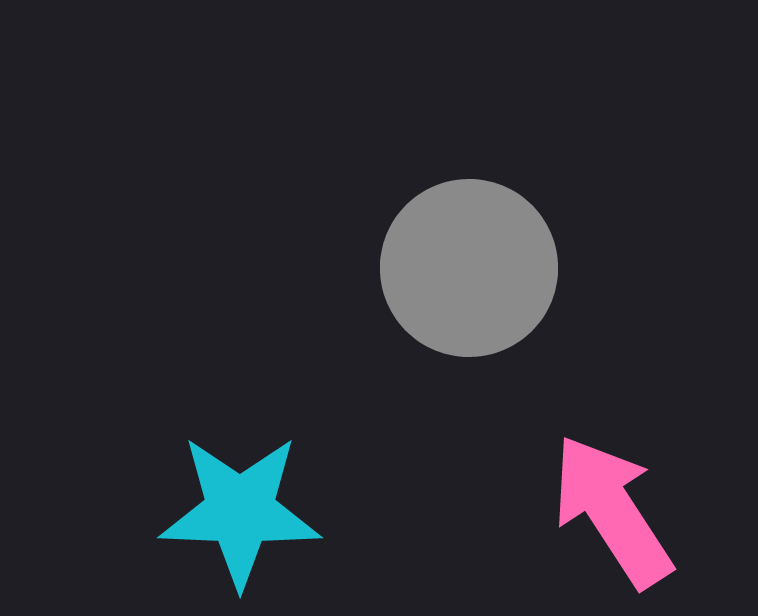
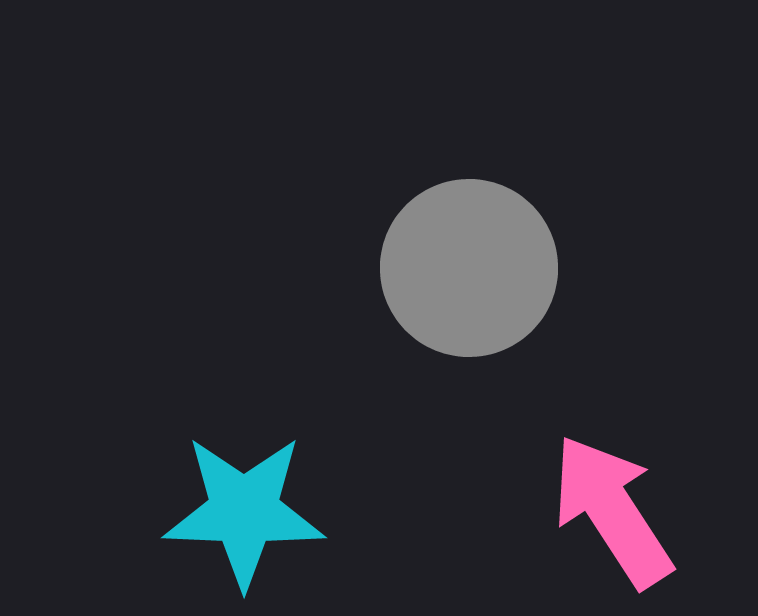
cyan star: moved 4 px right
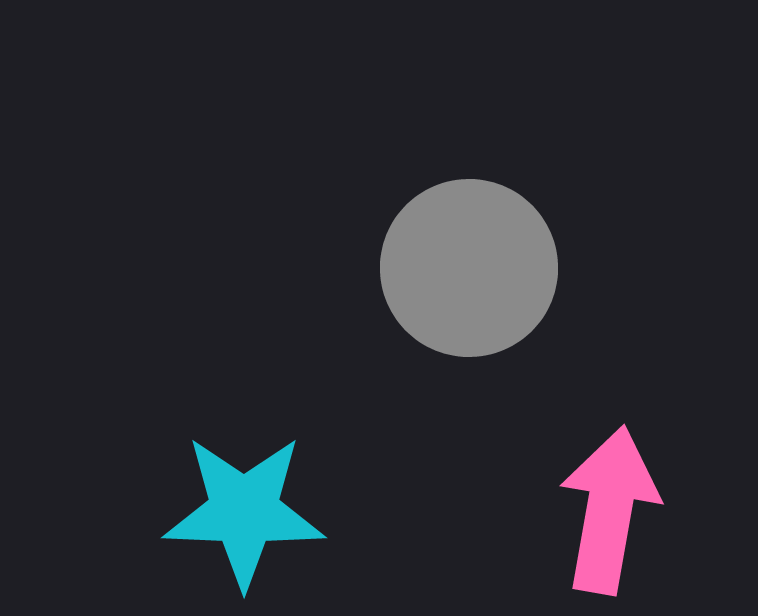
pink arrow: moved 3 px left, 1 px up; rotated 43 degrees clockwise
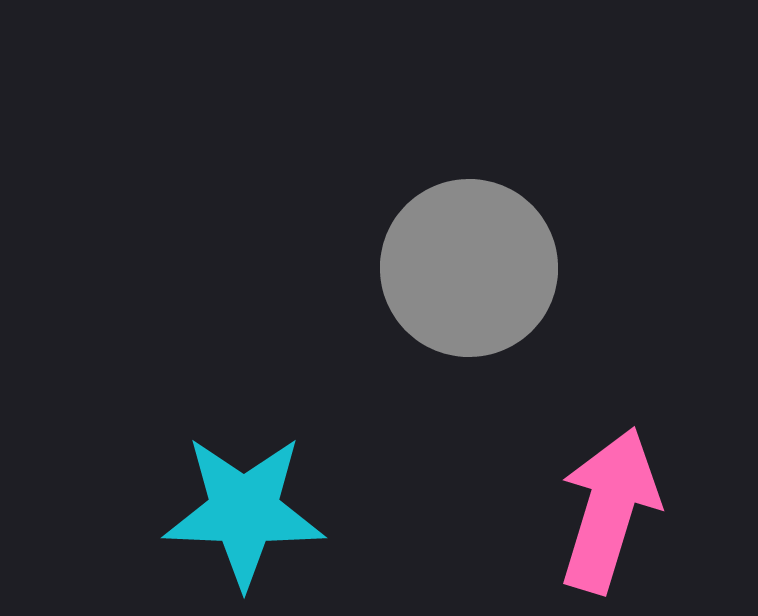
pink arrow: rotated 7 degrees clockwise
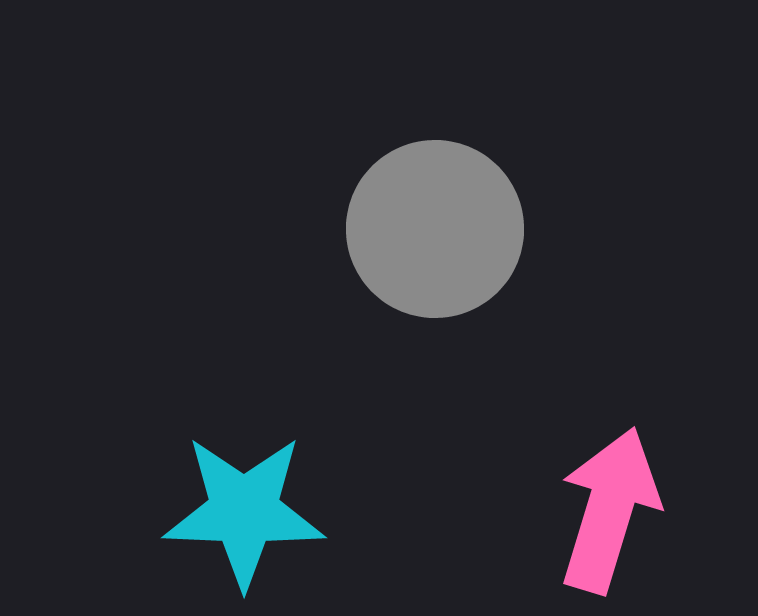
gray circle: moved 34 px left, 39 px up
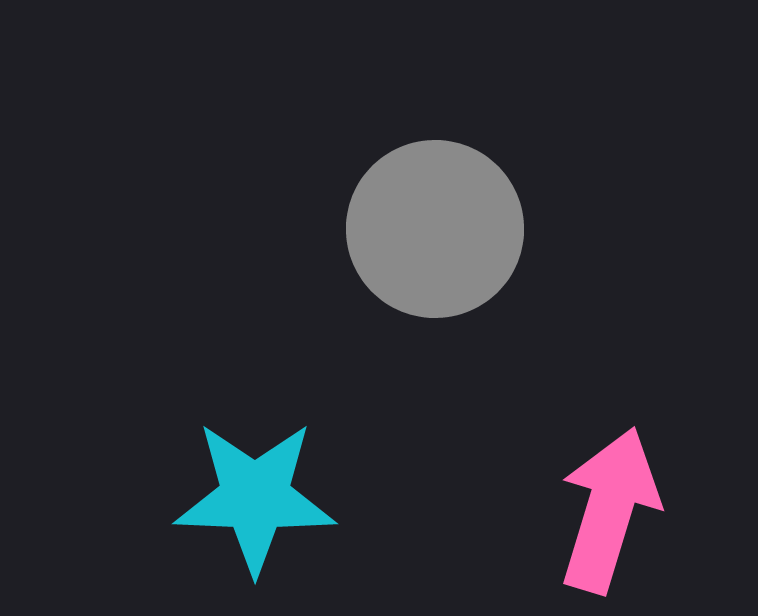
cyan star: moved 11 px right, 14 px up
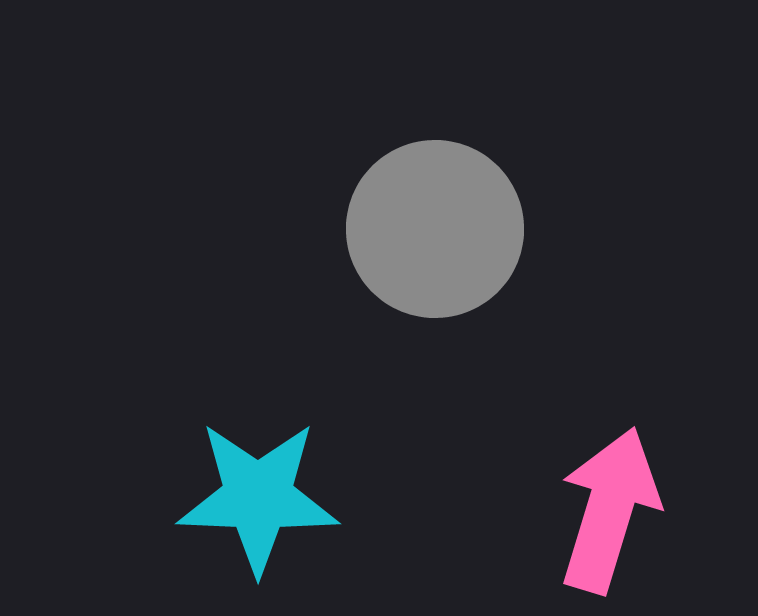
cyan star: moved 3 px right
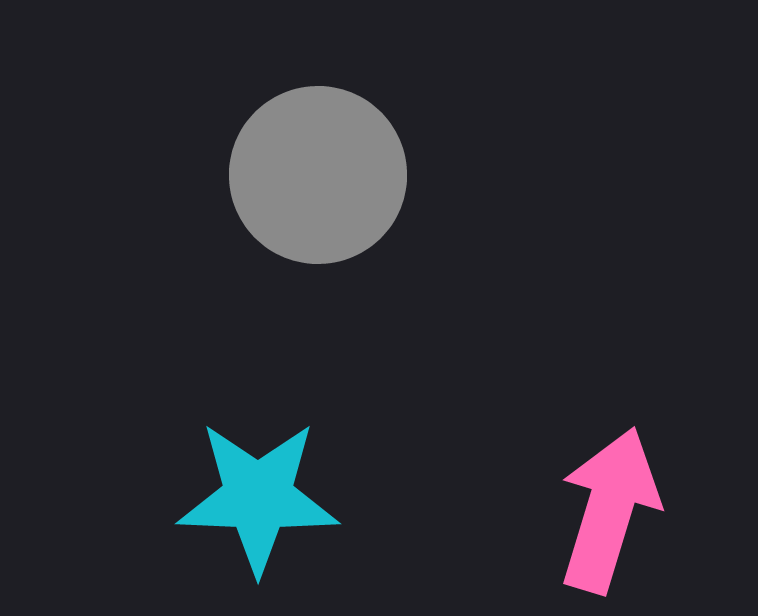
gray circle: moved 117 px left, 54 px up
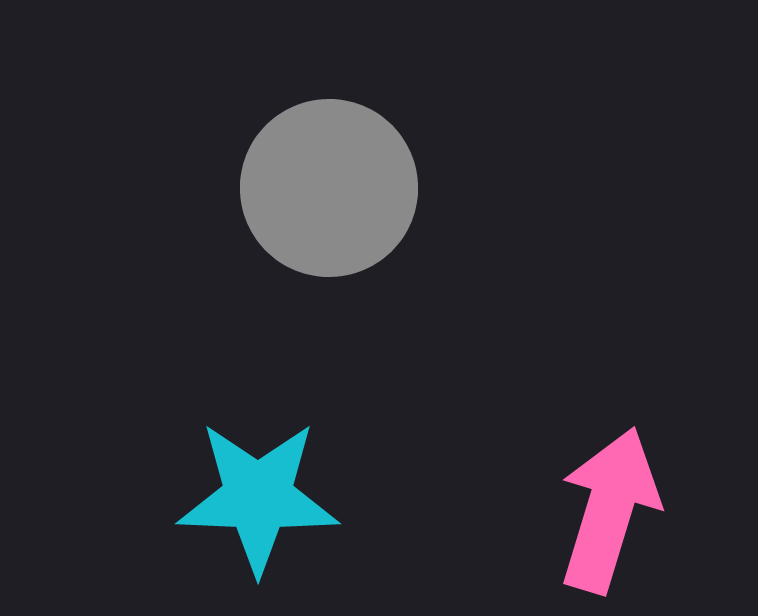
gray circle: moved 11 px right, 13 px down
